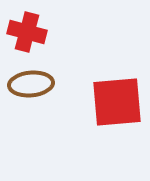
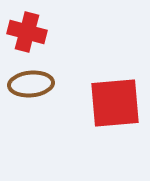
red square: moved 2 px left, 1 px down
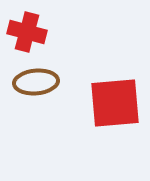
brown ellipse: moved 5 px right, 2 px up
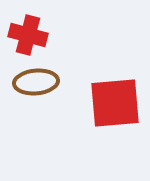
red cross: moved 1 px right, 3 px down
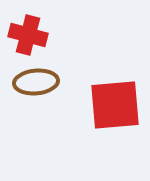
red square: moved 2 px down
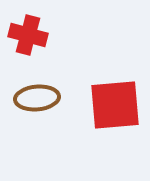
brown ellipse: moved 1 px right, 16 px down
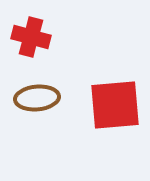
red cross: moved 3 px right, 2 px down
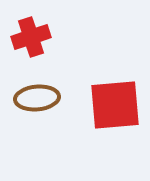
red cross: rotated 33 degrees counterclockwise
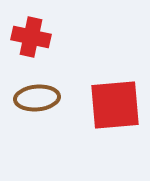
red cross: rotated 30 degrees clockwise
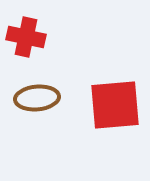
red cross: moved 5 px left
